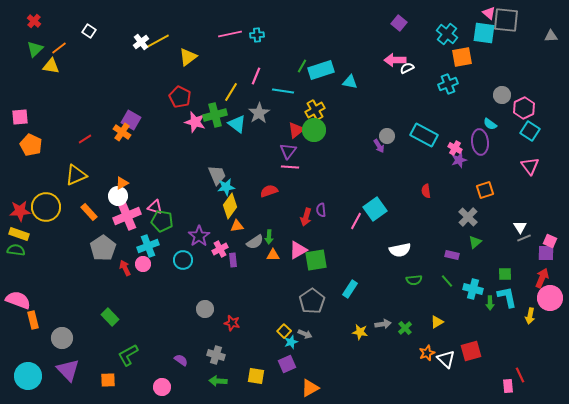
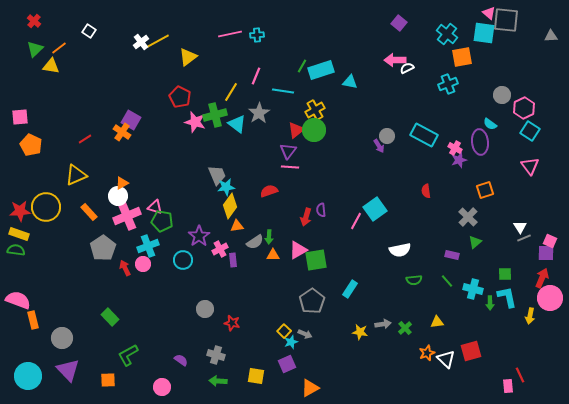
yellow triangle at (437, 322): rotated 24 degrees clockwise
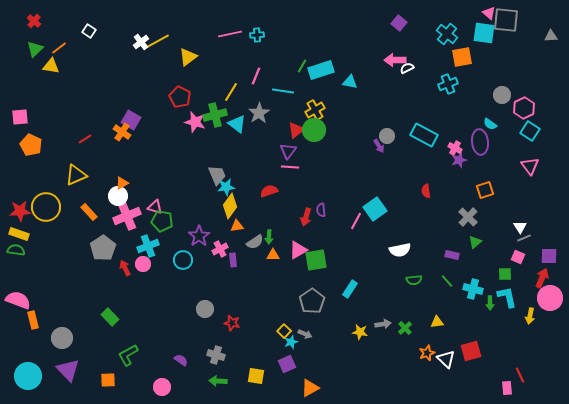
pink square at (550, 241): moved 32 px left, 16 px down
purple square at (546, 253): moved 3 px right, 3 px down
pink rectangle at (508, 386): moved 1 px left, 2 px down
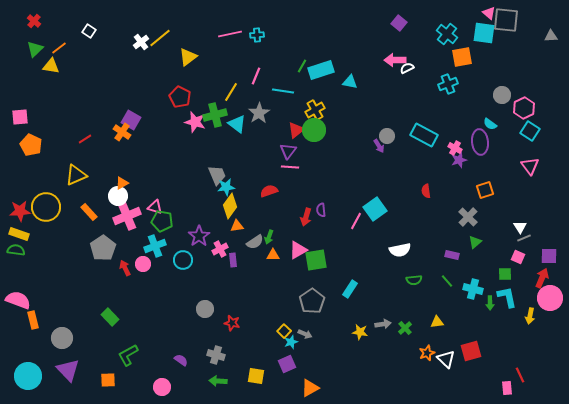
yellow line at (158, 41): moved 2 px right, 3 px up; rotated 10 degrees counterclockwise
green arrow at (269, 237): rotated 16 degrees clockwise
cyan cross at (148, 246): moved 7 px right
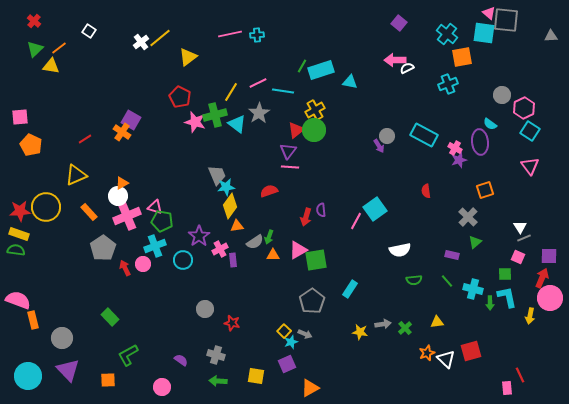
pink line at (256, 76): moved 2 px right, 7 px down; rotated 42 degrees clockwise
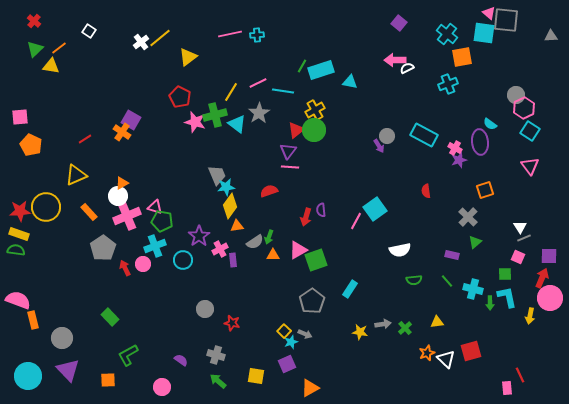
gray circle at (502, 95): moved 14 px right
green square at (316, 260): rotated 10 degrees counterclockwise
green arrow at (218, 381): rotated 36 degrees clockwise
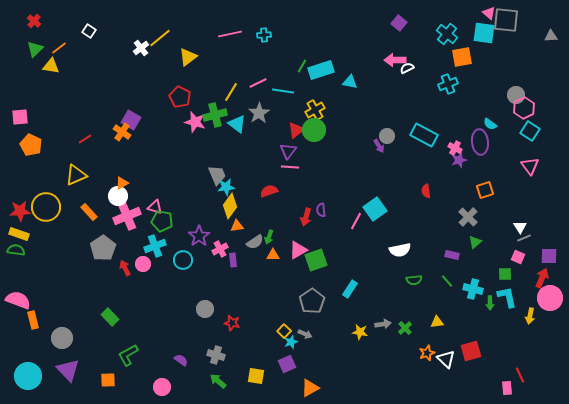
cyan cross at (257, 35): moved 7 px right
white cross at (141, 42): moved 6 px down
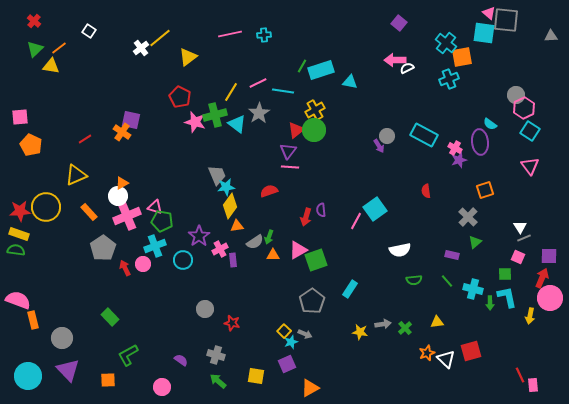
cyan cross at (447, 34): moved 1 px left, 9 px down
cyan cross at (448, 84): moved 1 px right, 5 px up
purple square at (131, 120): rotated 18 degrees counterclockwise
pink rectangle at (507, 388): moved 26 px right, 3 px up
